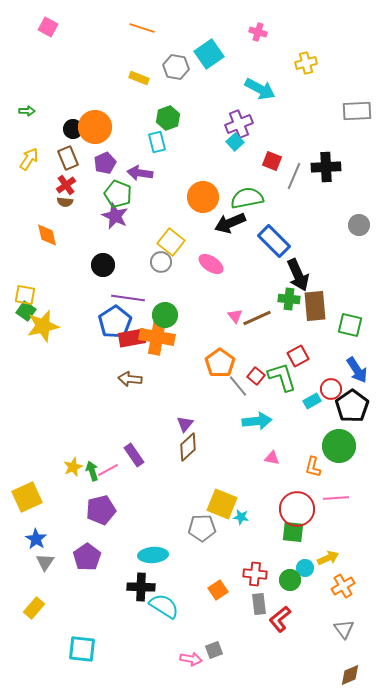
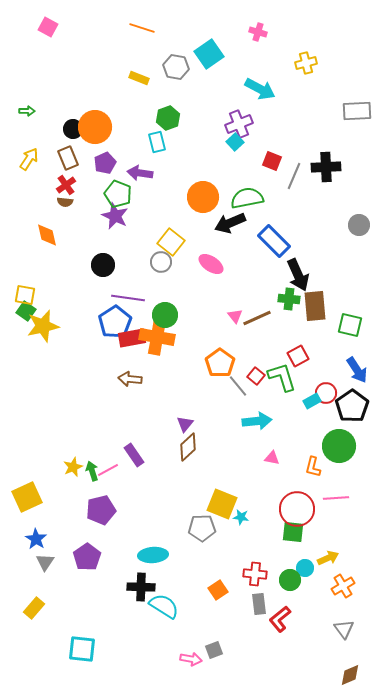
red circle at (331, 389): moved 5 px left, 4 px down
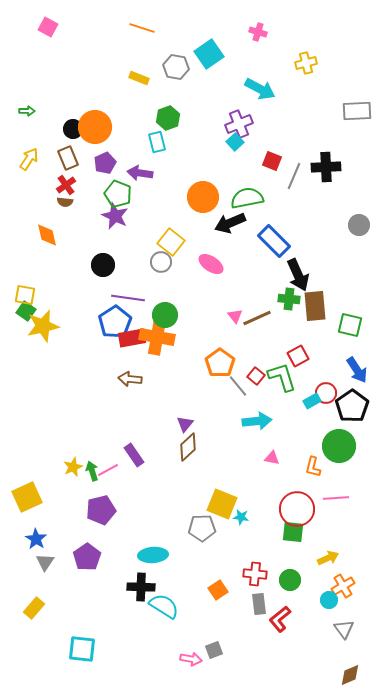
cyan circle at (305, 568): moved 24 px right, 32 px down
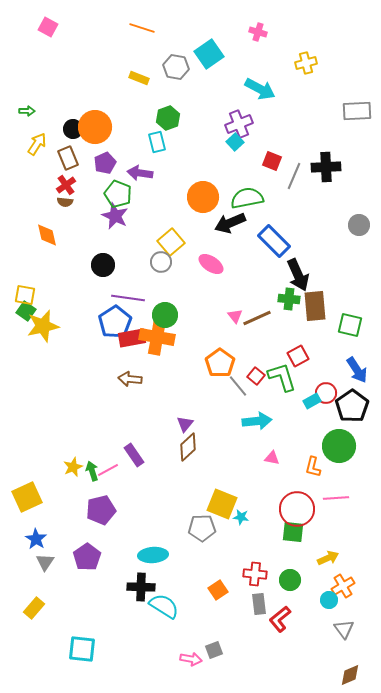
yellow arrow at (29, 159): moved 8 px right, 15 px up
yellow square at (171, 242): rotated 12 degrees clockwise
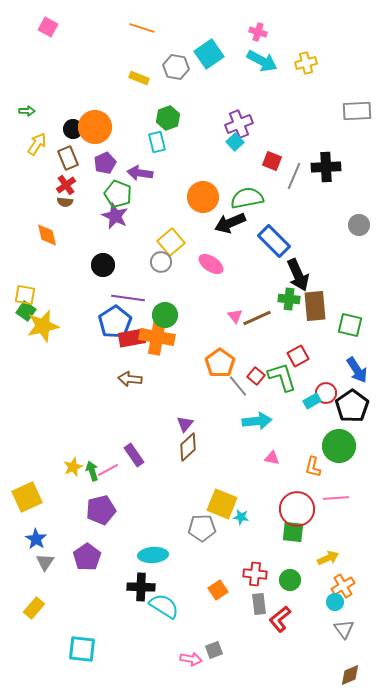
cyan arrow at (260, 89): moved 2 px right, 28 px up
cyan circle at (329, 600): moved 6 px right, 2 px down
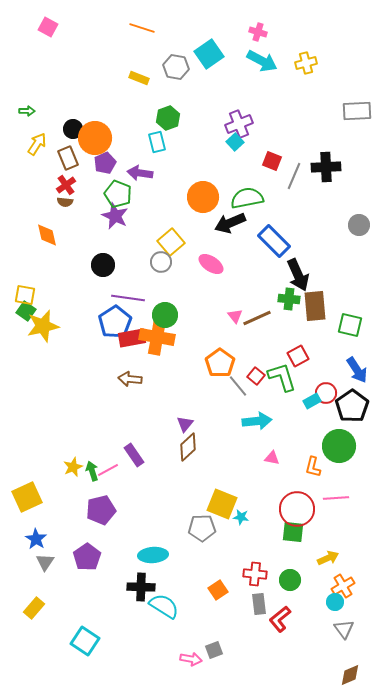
orange circle at (95, 127): moved 11 px down
cyan square at (82, 649): moved 3 px right, 8 px up; rotated 28 degrees clockwise
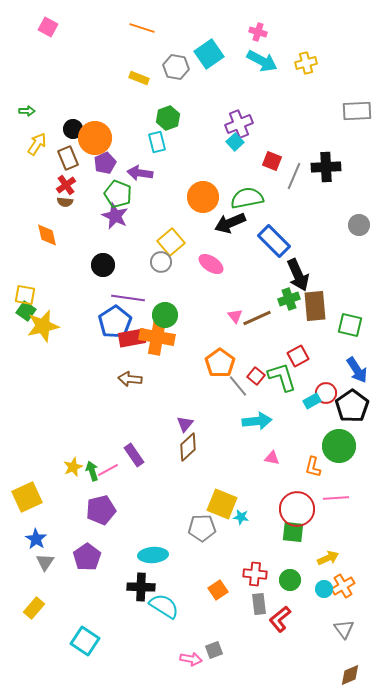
green cross at (289, 299): rotated 25 degrees counterclockwise
cyan circle at (335, 602): moved 11 px left, 13 px up
